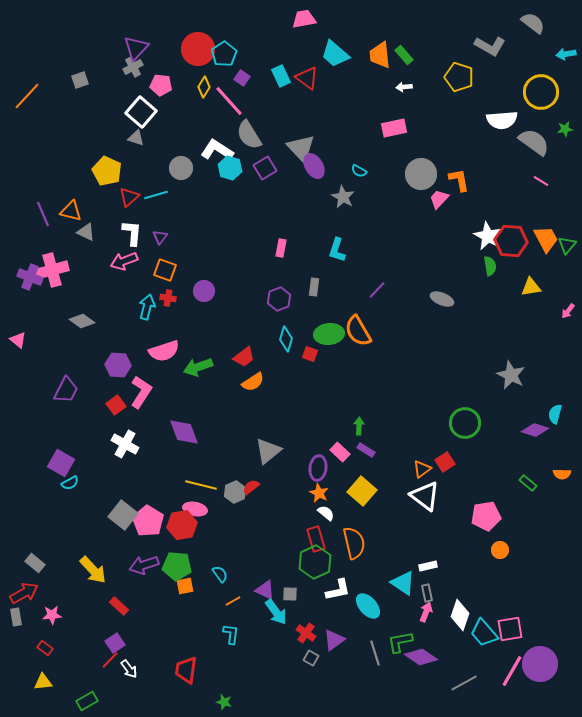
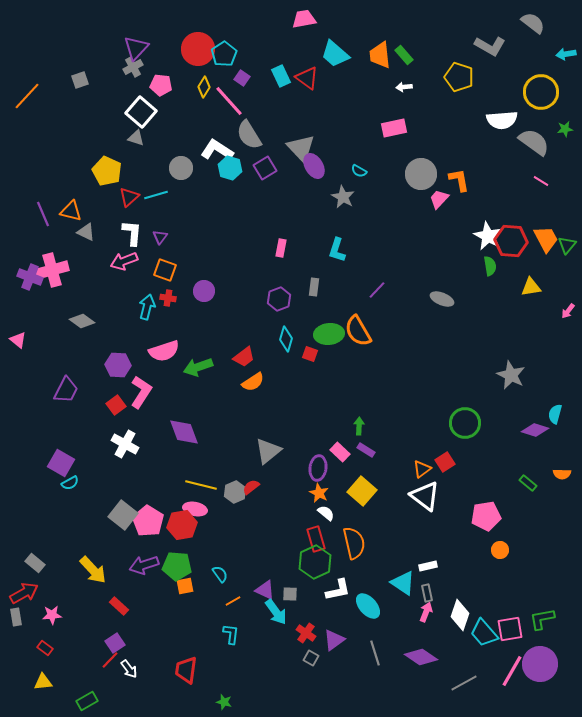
green L-shape at (400, 642): moved 142 px right, 23 px up
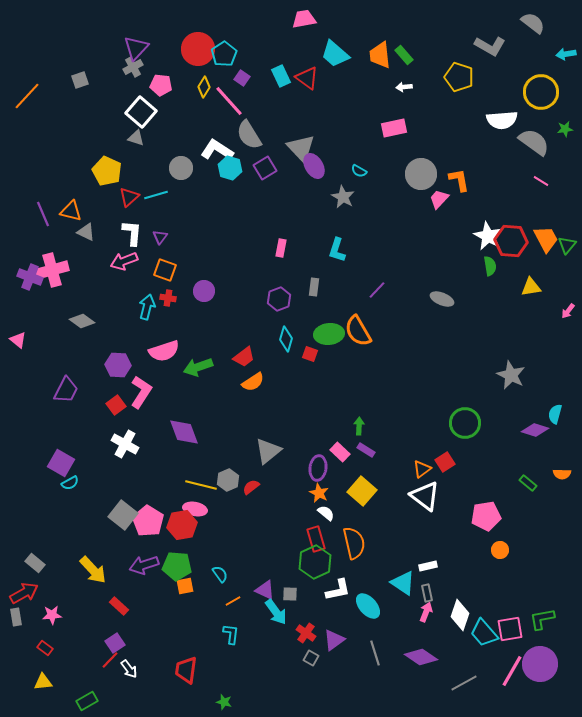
gray hexagon at (235, 492): moved 7 px left, 12 px up
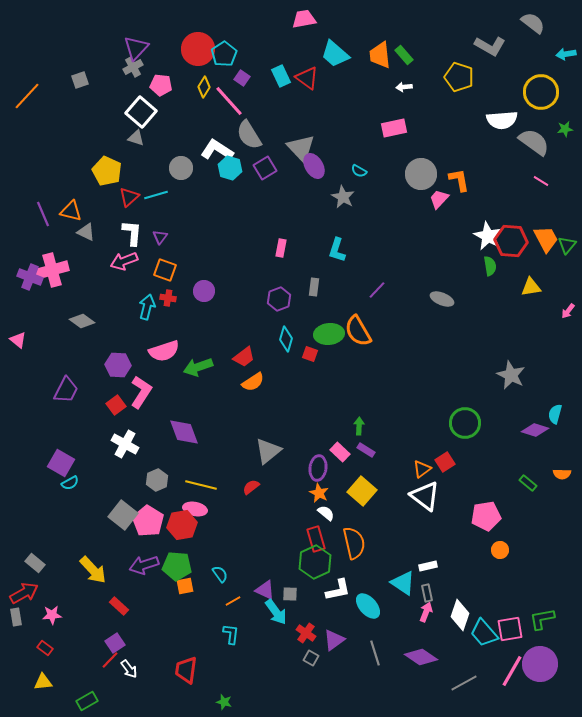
gray hexagon at (228, 480): moved 71 px left
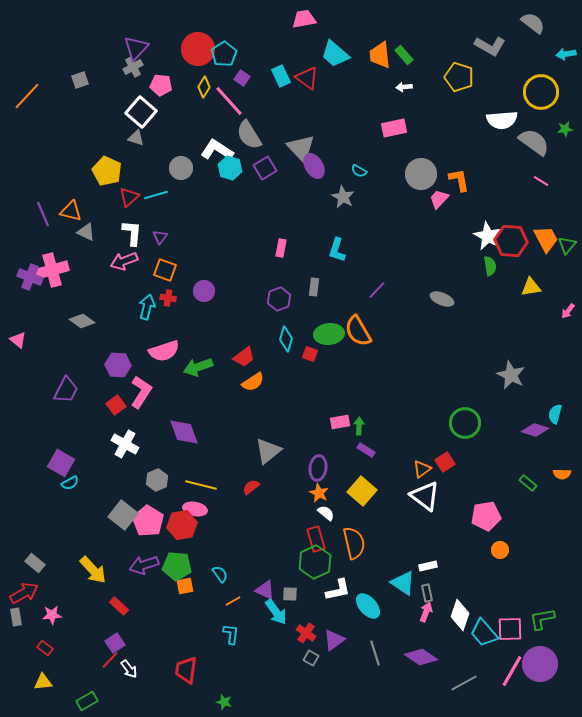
pink rectangle at (340, 452): moved 30 px up; rotated 54 degrees counterclockwise
pink square at (510, 629): rotated 8 degrees clockwise
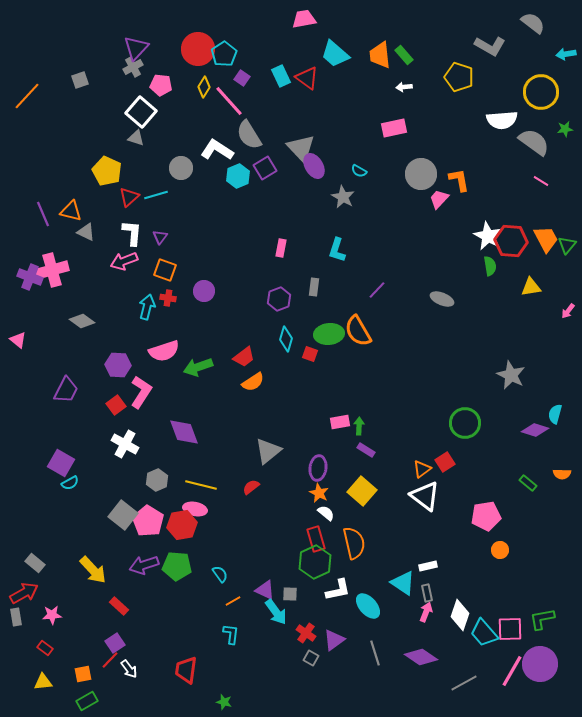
cyan hexagon at (230, 168): moved 8 px right, 8 px down; rotated 20 degrees clockwise
orange square at (185, 586): moved 102 px left, 88 px down
